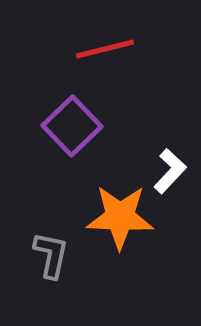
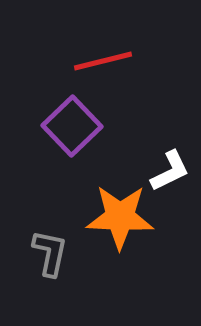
red line: moved 2 px left, 12 px down
white L-shape: rotated 21 degrees clockwise
gray L-shape: moved 1 px left, 2 px up
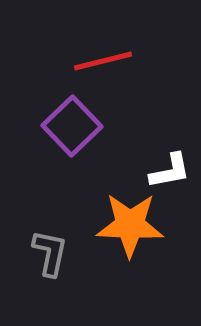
white L-shape: rotated 15 degrees clockwise
orange star: moved 10 px right, 8 px down
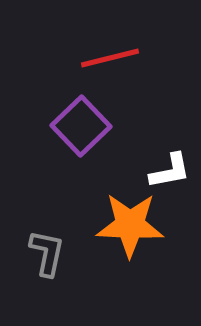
red line: moved 7 px right, 3 px up
purple square: moved 9 px right
gray L-shape: moved 3 px left
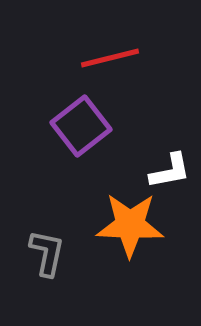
purple square: rotated 6 degrees clockwise
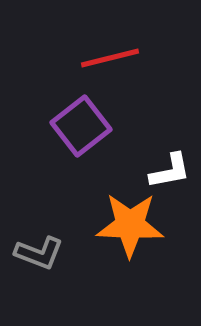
gray L-shape: moved 8 px left; rotated 99 degrees clockwise
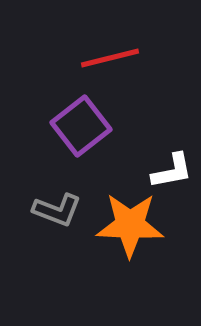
white L-shape: moved 2 px right
gray L-shape: moved 18 px right, 43 px up
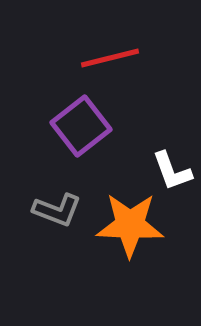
white L-shape: rotated 81 degrees clockwise
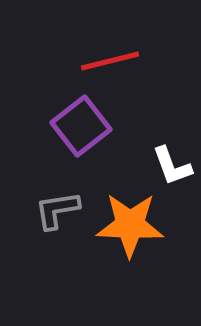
red line: moved 3 px down
white L-shape: moved 5 px up
gray L-shape: rotated 150 degrees clockwise
